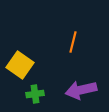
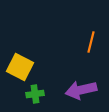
orange line: moved 18 px right
yellow square: moved 2 px down; rotated 8 degrees counterclockwise
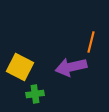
purple arrow: moved 10 px left, 23 px up
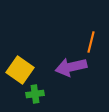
yellow square: moved 3 px down; rotated 8 degrees clockwise
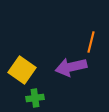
yellow square: moved 2 px right
green cross: moved 4 px down
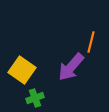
purple arrow: rotated 36 degrees counterclockwise
green cross: rotated 12 degrees counterclockwise
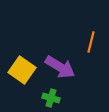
purple arrow: moved 11 px left; rotated 100 degrees counterclockwise
green cross: moved 16 px right; rotated 36 degrees clockwise
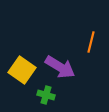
green cross: moved 5 px left, 3 px up
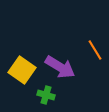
orange line: moved 4 px right, 8 px down; rotated 45 degrees counterclockwise
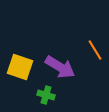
yellow square: moved 2 px left, 3 px up; rotated 16 degrees counterclockwise
